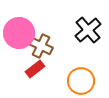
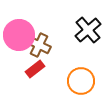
pink circle: moved 2 px down
brown cross: moved 2 px left, 1 px up
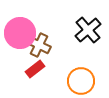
pink circle: moved 1 px right, 2 px up
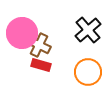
pink circle: moved 2 px right
red rectangle: moved 6 px right, 4 px up; rotated 54 degrees clockwise
orange circle: moved 7 px right, 9 px up
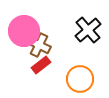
pink circle: moved 2 px right, 2 px up
red rectangle: rotated 54 degrees counterclockwise
orange circle: moved 8 px left, 7 px down
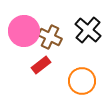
black cross: rotated 8 degrees counterclockwise
brown cross: moved 11 px right, 8 px up
orange circle: moved 2 px right, 2 px down
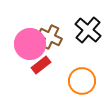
pink circle: moved 6 px right, 13 px down
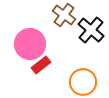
black cross: moved 3 px right
brown cross: moved 14 px right, 22 px up; rotated 10 degrees clockwise
orange circle: moved 1 px right, 1 px down
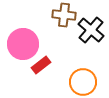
brown cross: rotated 30 degrees counterclockwise
pink circle: moved 7 px left
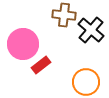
orange circle: moved 3 px right
